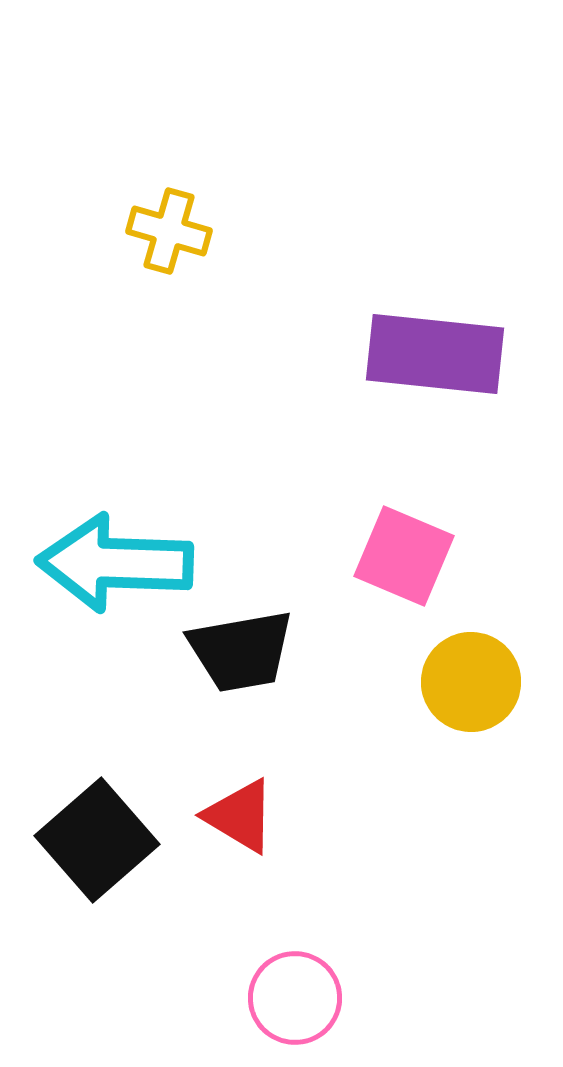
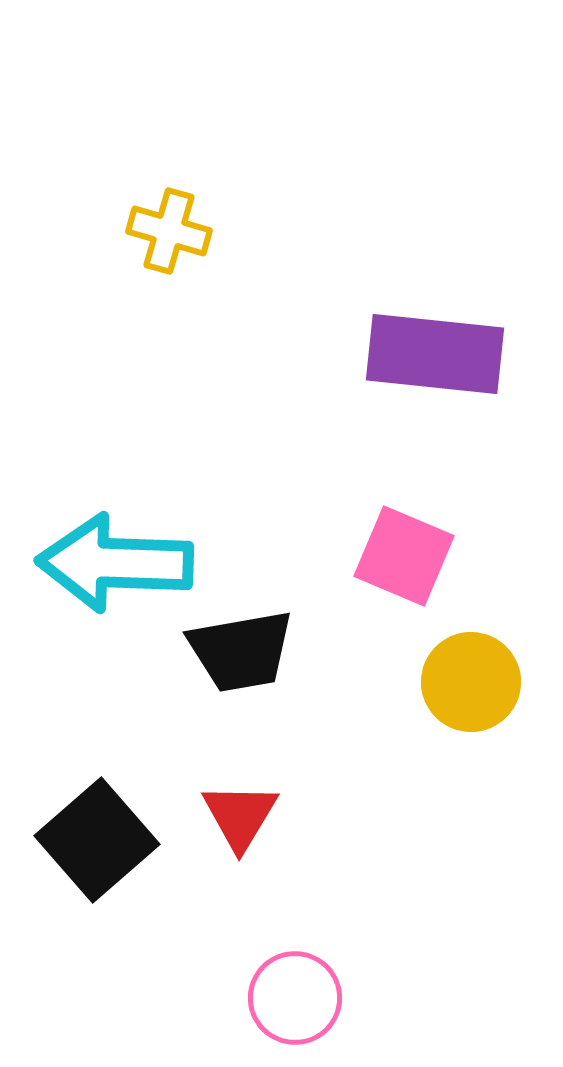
red triangle: rotated 30 degrees clockwise
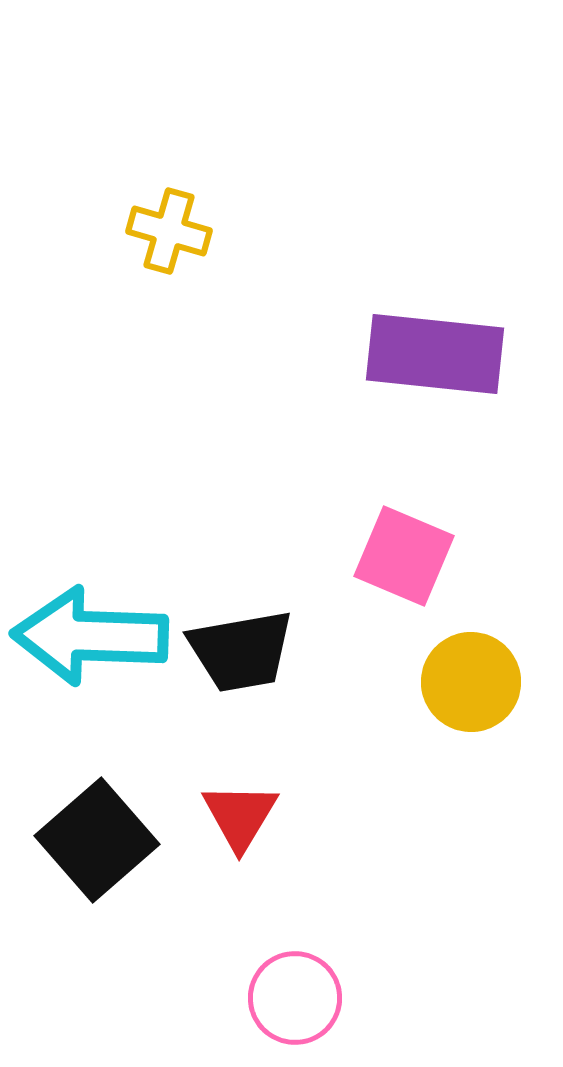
cyan arrow: moved 25 px left, 73 px down
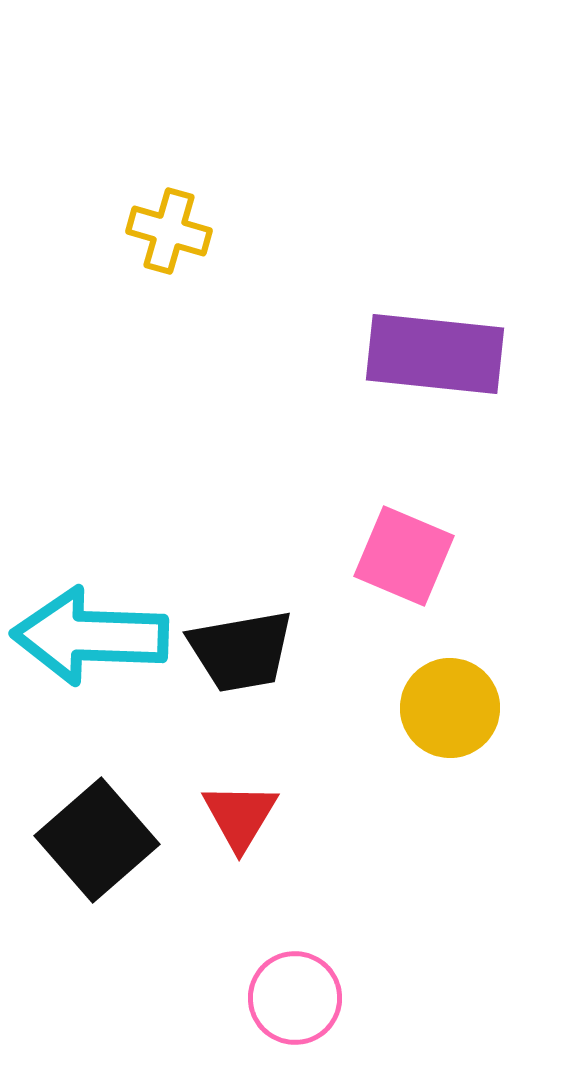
yellow circle: moved 21 px left, 26 px down
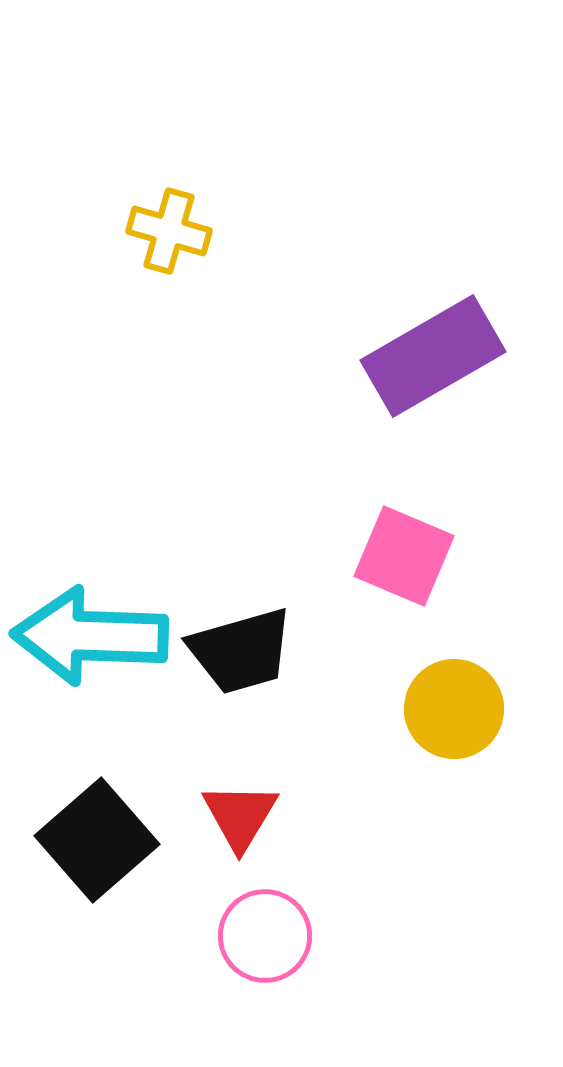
purple rectangle: moved 2 px left, 2 px down; rotated 36 degrees counterclockwise
black trapezoid: rotated 6 degrees counterclockwise
yellow circle: moved 4 px right, 1 px down
pink circle: moved 30 px left, 62 px up
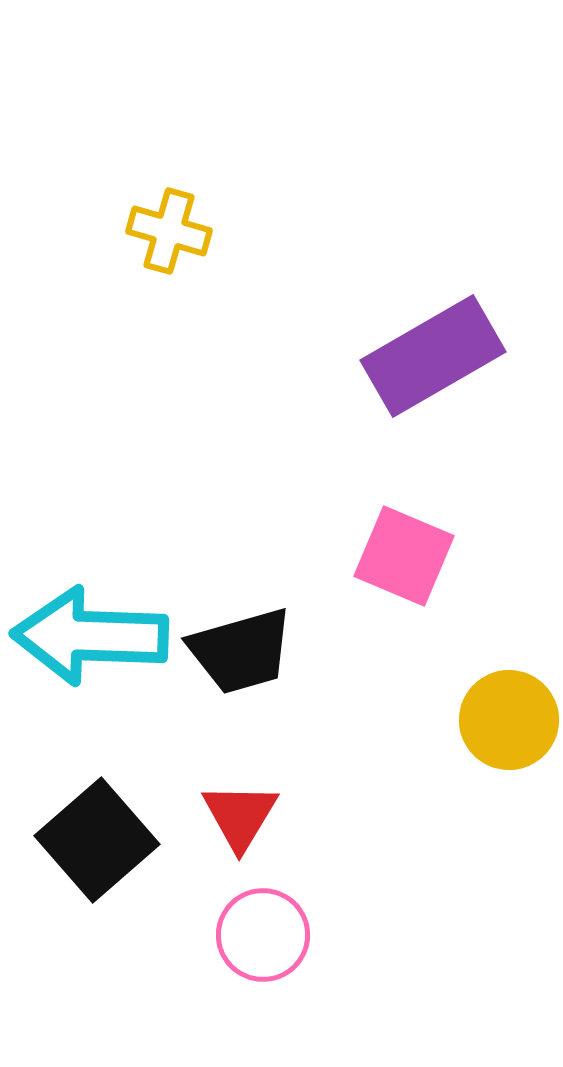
yellow circle: moved 55 px right, 11 px down
pink circle: moved 2 px left, 1 px up
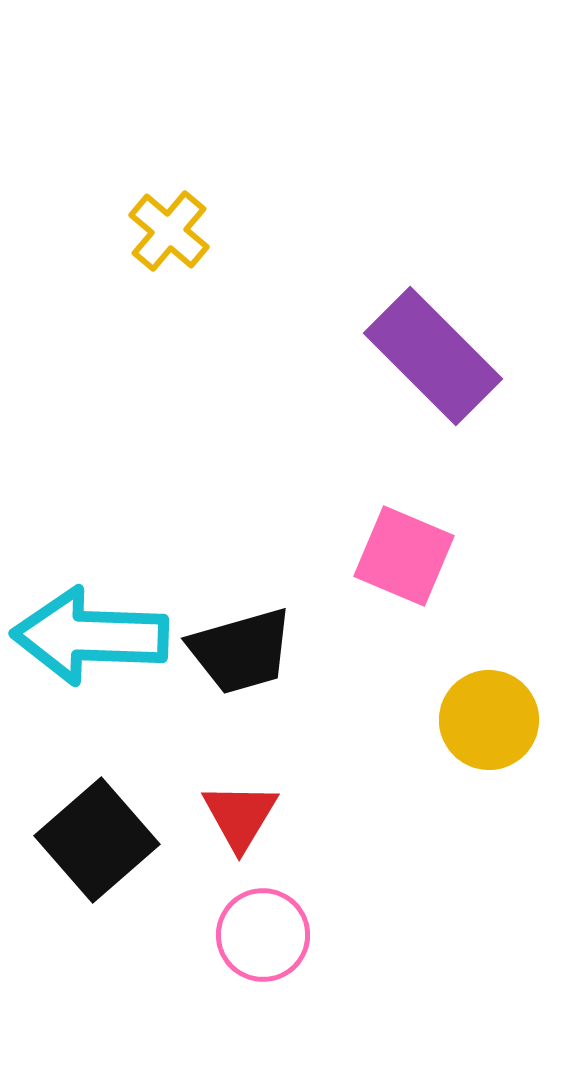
yellow cross: rotated 24 degrees clockwise
purple rectangle: rotated 75 degrees clockwise
yellow circle: moved 20 px left
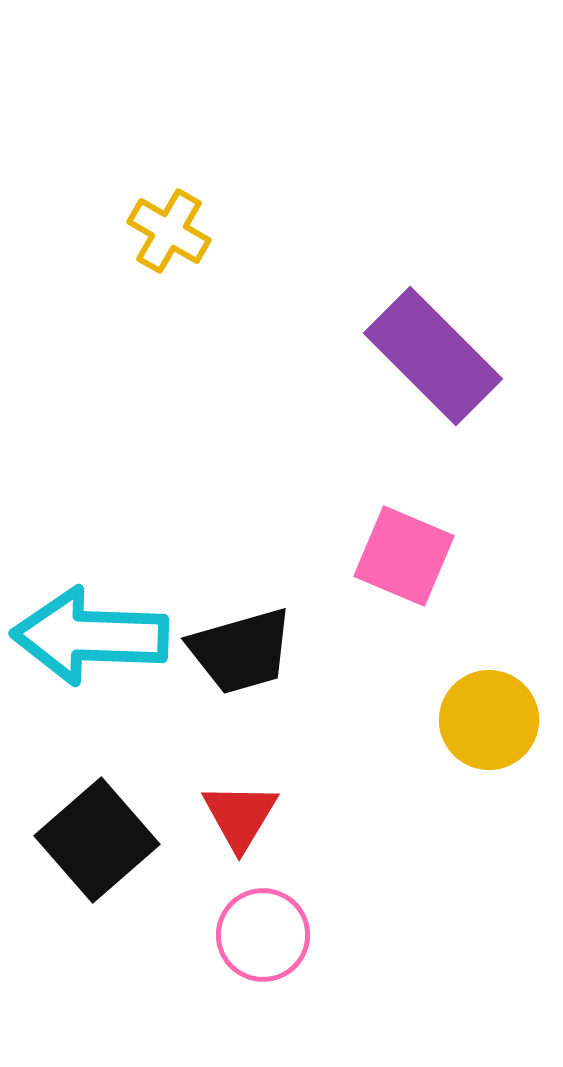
yellow cross: rotated 10 degrees counterclockwise
